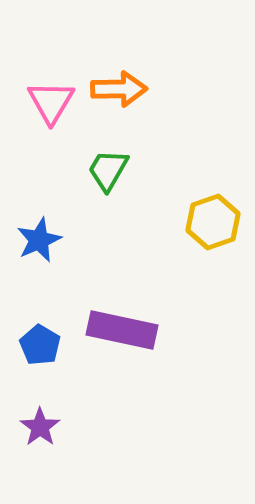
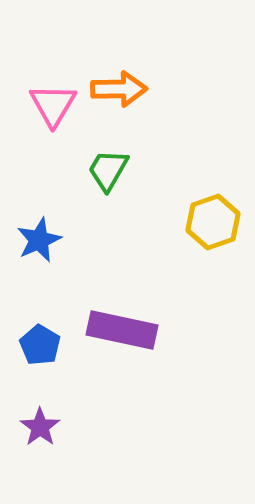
pink triangle: moved 2 px right, 3 px down
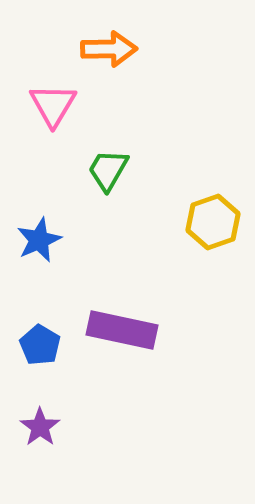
orange arrow: moved 10 px left, 40 px up
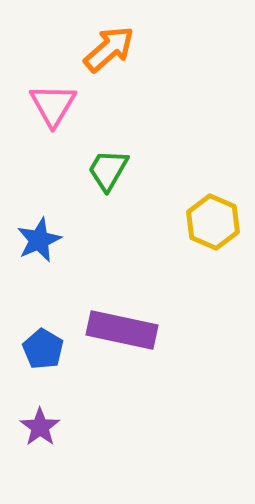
orange arrow: rotated 40 degrees counterclockwise
yellow hexagon: rotated 18 degrees counterclockwise
blue pentagon: moved 3 px right, 4 px down
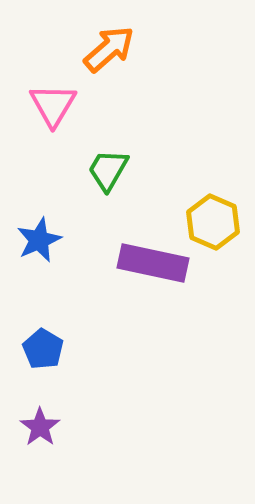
purple rectangle: moved 31 px right, 67 px up
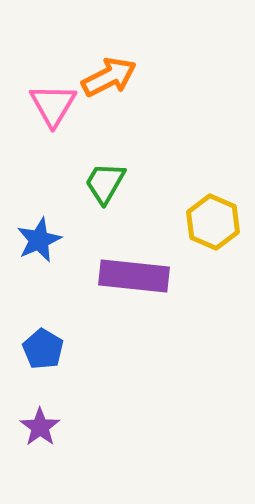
orange arrow: moved 28 px down; rotated 14 degrees clockwise
green trapezoid: moved 3 px left, 13 px down
purple rectangle: moved 19 px left, 13 px down; rotated 6 degrees counterclockwise
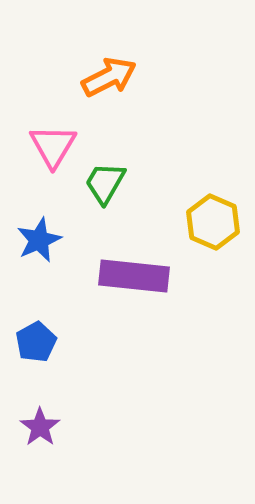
pink triangle: moved 41 px down
blue pentagon: moved 7 px left, 7 px up; rotated 12 degrees clockwise
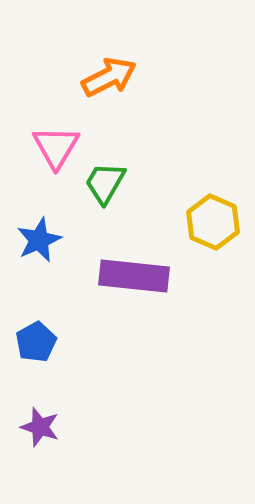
pink triangle: moved 3 px right, 1 px down
purple star: rotated 18 degrees counterclockwise
